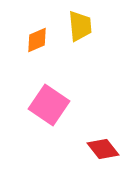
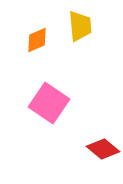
pink square: moved 2 px up
red diamond: rotated 12 degrees counterclockwise
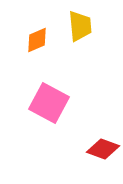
pink square: rotated 6 degrees counterclockwise
red diamond: rotated 20 degrees counterclockwise
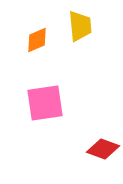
pink square: moved 4 px left; rotated 36 degrees counterclockwise
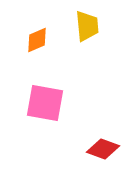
yellow trapezoid: moved 7 px right
pink square: rotated 18 degrees clockwise
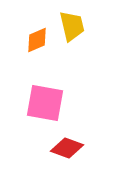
yellow trapezoid: moved 15 px left; rotated 8 degrees counterclockwise
red diamond: moved 36 px left, 1 px up
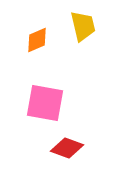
yellow trapezoid: moved 11 px right
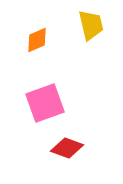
yellow trapezoid: moved 8 px right, 1 px up
pink square: rotated 30 degrees counterclockwise
